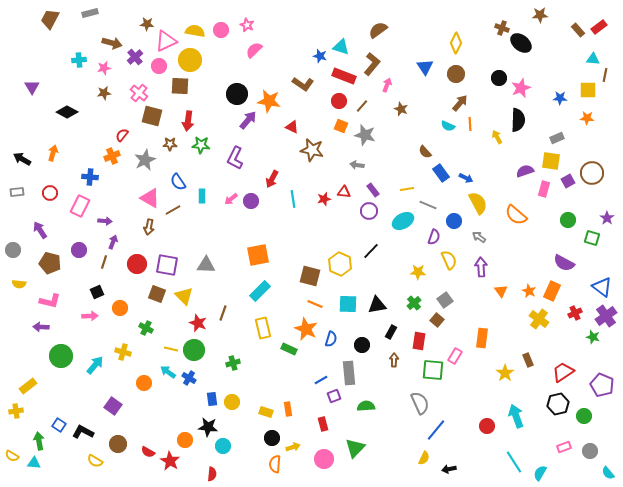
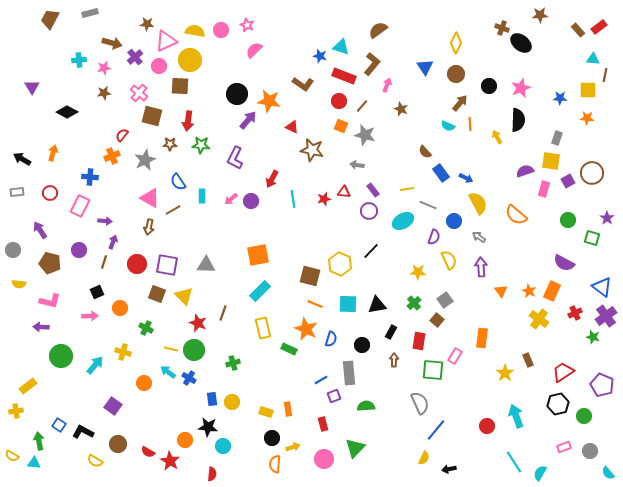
black circle at (499, 78): moved 10 px left, 8 px down
gray rectangle at (557, 138): rotated 48 degrees counterclockwise
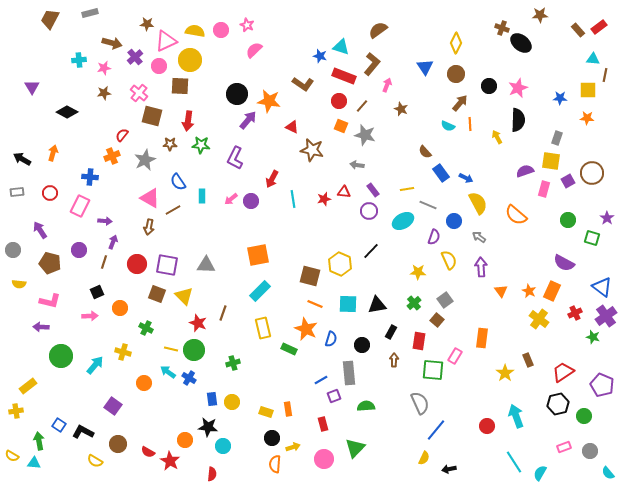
pink star at (521, 88): moved 3 px left
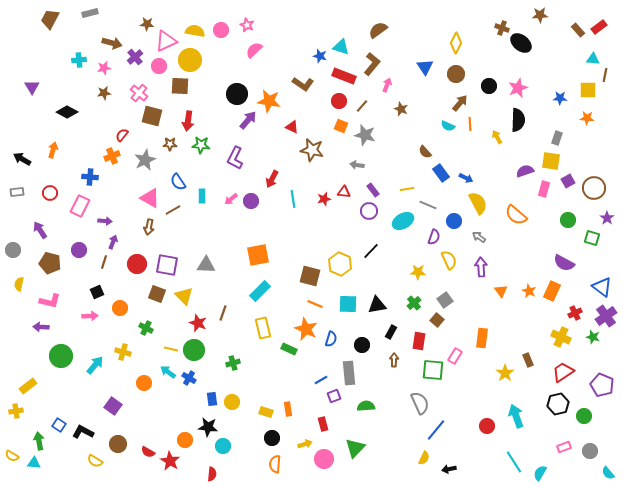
orange arrow at (53, 153): moved 3 px up
brown circle at (592, 173): moved 2 px right, 15 px down
yellow semicircle at (19, 284): rotated 96 degrees clockwise
yellow cross at (539, 319): moved 22 px right, 18 px down; rotated 12 degrees counterclockwise
yellow arrow at (293, 447): moved 12 px right, 3 px up
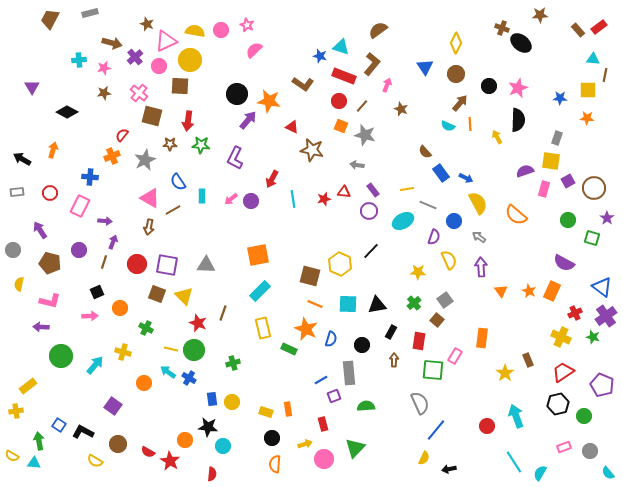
brown star at (147, 24): rotated 16 degrees clockwise
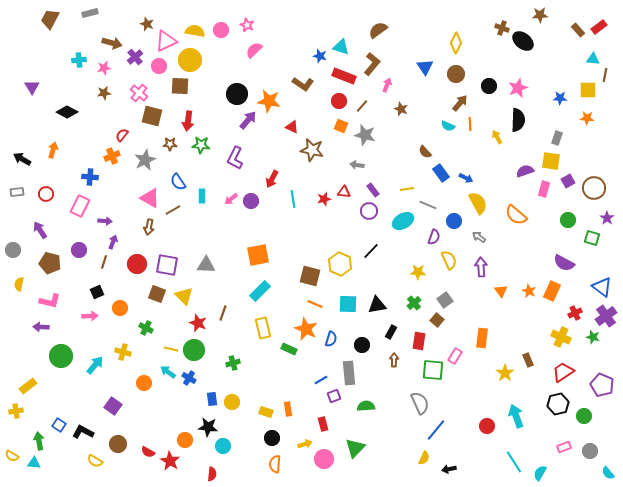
black ellipse at (521, 43): moved 2 px right, 2 px up
red circle at (50, 193): moved 4 px left, 1 px down
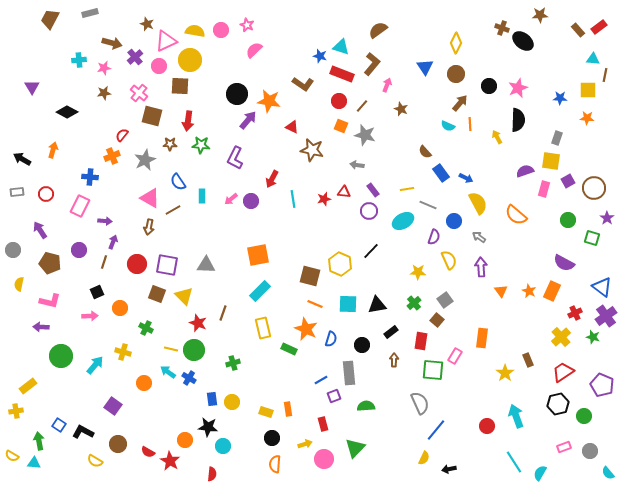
red rectangle at (344, 76): moved 2 px left, 2 px up
black rectangle at (391, 332): rotated 24 degrees clockwise
yellow cross at (561, 337): rotated 24 degrees clockwise
red rectangle at (419, 341): moved 2 px right
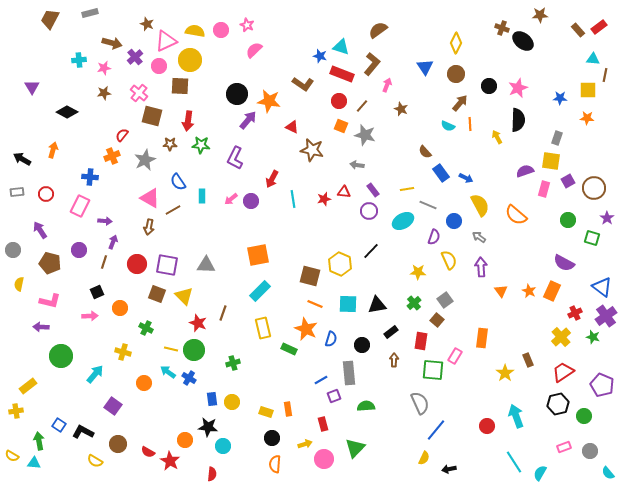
yellow semicircle at (478, 203): moved 2 px right, 2 px down
cyan arrow at (95, 365): moved 9 px down
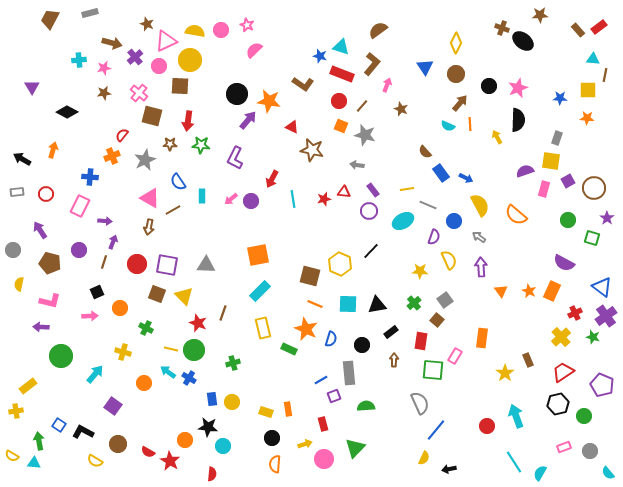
yellow star at (418, 272): moved 2 px right, 1 px up
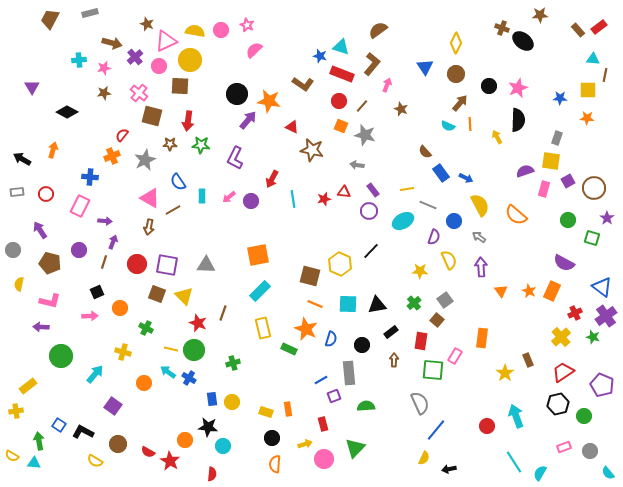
pink arrow at (231, 199): moved 2 px left, 2 px up
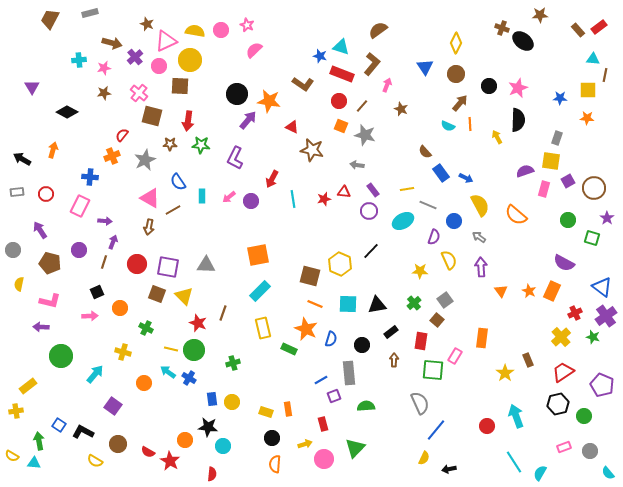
purple square at (167, 265): moved 1 px right, 2 px down
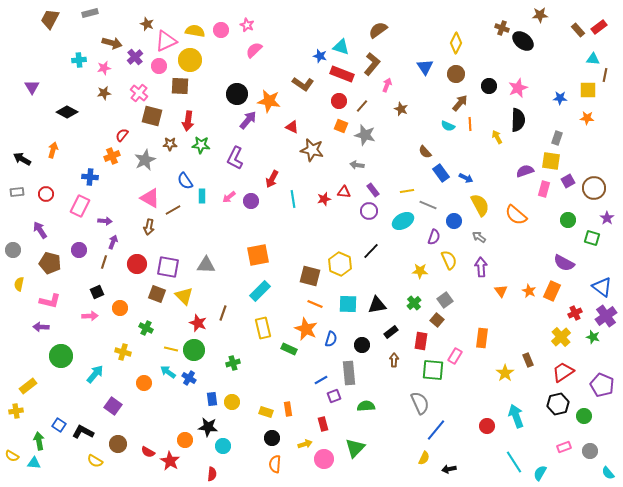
blue semicircle at (178, 182): moved 7 px right, 1 px up
yellow line at (407, 189): moved 2 px down
